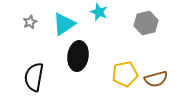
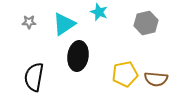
gray star: moved 1 px left; rotated 24 degrees clockwise
brown semicircle: rotated 20 degrees clockwise
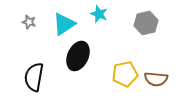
cyan star: moved 2 px down
gray star: rotated 16 degrees clockwise
black ellipse: rotated 16 degrees clockwise
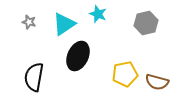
cyan star: moved 1 px left
brown semicircle: moved 1 px right, 3 px down; rotated 10 degrees clockwise
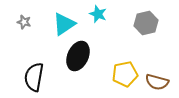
gray star: moved 5 px left
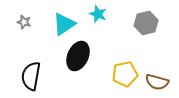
black semicircle: moved 3 px left, 1 px up
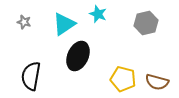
yellow pentagon: moved 2 px left, 5 px down; rotated 25 degrees clockwise
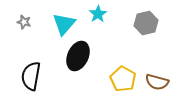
cyan star: rotated 18 degrees clockwise
cyan triangle: rotated 15 degrees counterclockwise
yellow pentagon: rotated 15 degrees clockwise
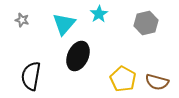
cyan star: moved 1 px right
gray star: moved 2 px left, 2 px up
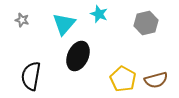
cyan star: rotated 18 degrees counterclockwise
brown semicircle: moved 1 px left, 2 px up; rotated 30 degrees counterclockwise
